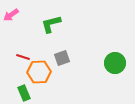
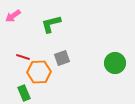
pink arrow: moved 2 px right, 1 px down
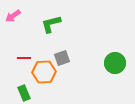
red line: moved 1 px right, 1 px down; rotated 16 degrees counterclockwise
orange hexagon: moved 5 px right
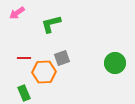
pink arrow: moved 4 px right, 3 px up
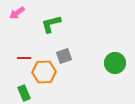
gray square: moved 2 px right, 2 px up
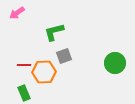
green L-shape: moved 3 px right, 8 px down
red line: moved 7 px down
